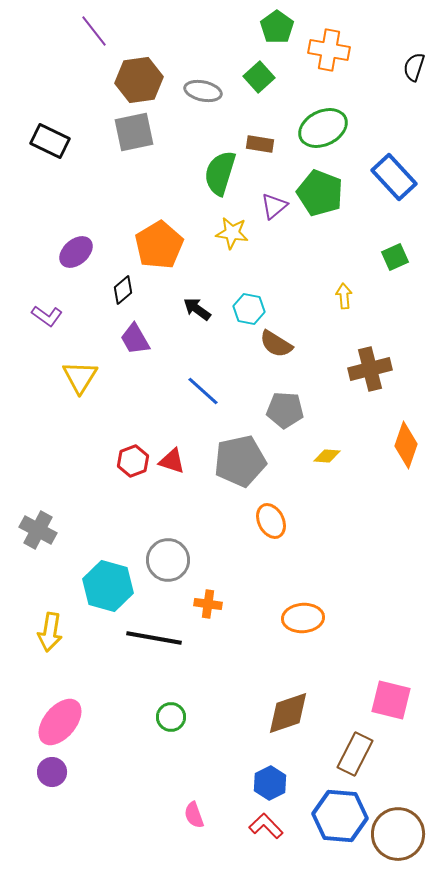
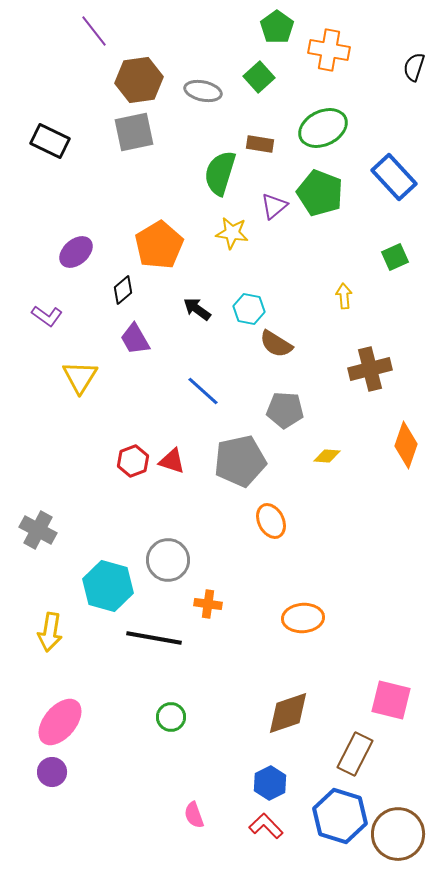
blue hexagon at (340, 816): rotated 12 degrees clockwise
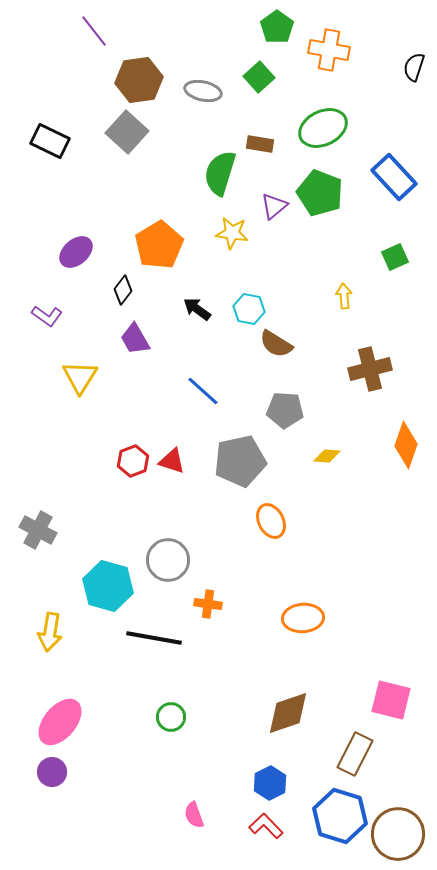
gray square at (134, 132): moved 7 px left; rotated 36 degrees counterclockwise
black diamond at (123, 290): rotated 12 degrees counterclockwise
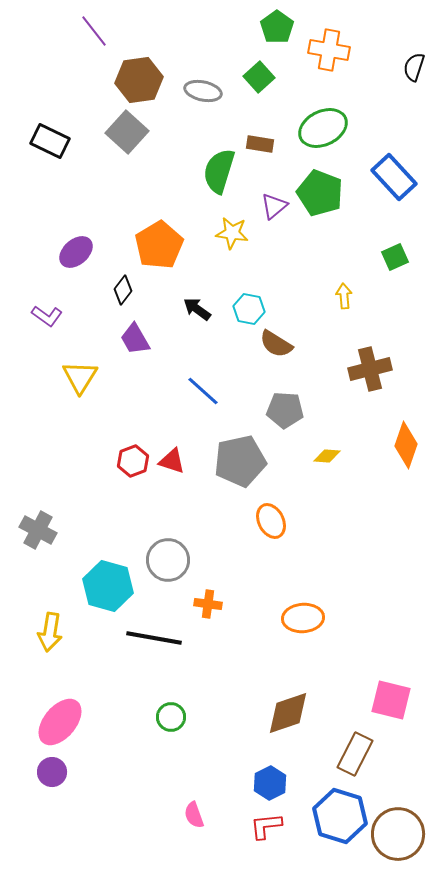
green semicircle at (220, 173): moved 1 px left, 2 px up
red L-shape at (266, 826): rotated 52 degrees counterclockwise
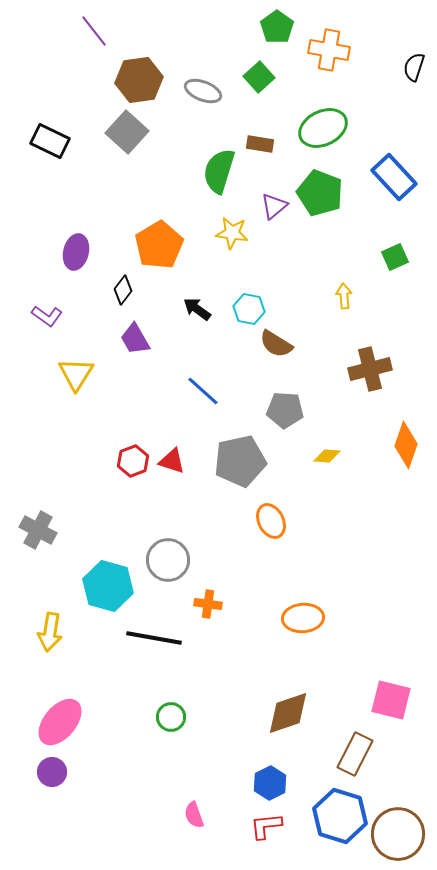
gray ellipse at (203, 91): rotated 9 degrees clockwise
purple ellipse at (76, 252): rotated 36 degrees counterclockwise
yellow triangle at (80, 377): moved 4 px left, 3 px up
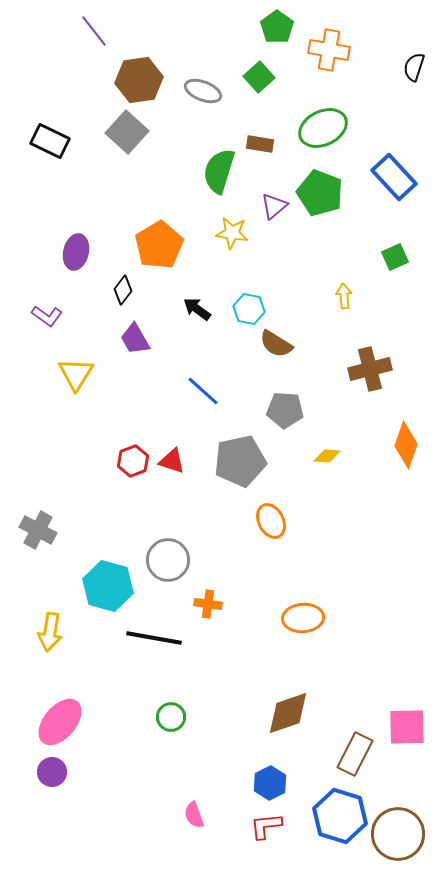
pink square at (391, 700): moved 16 px right, 27 px down; rotated 15 degrees counterclockwise
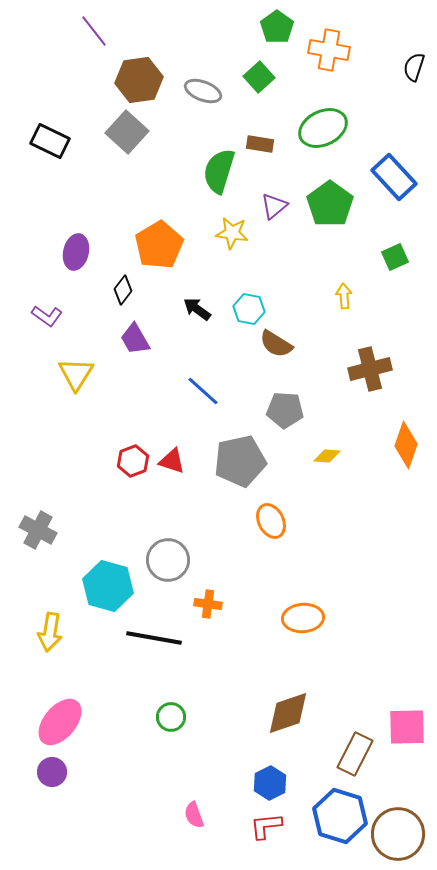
green pentagon at (320, 193): moved 10 px right, 11 px down; rotated 15 degrees clockwise
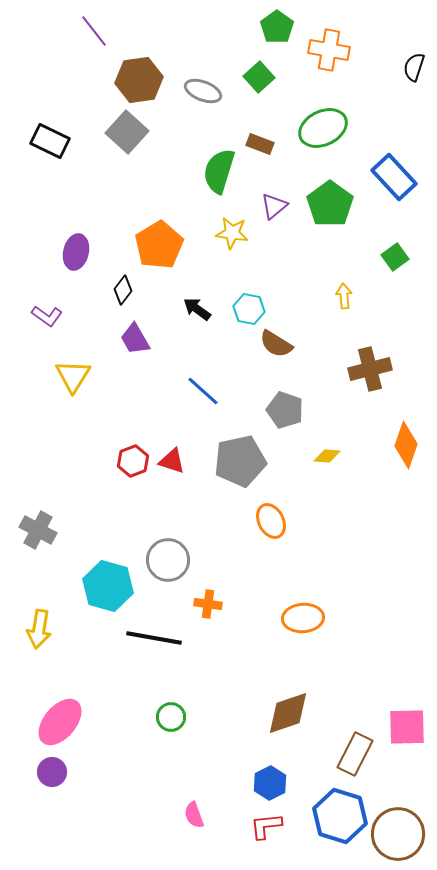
brown rectangle at (260, 144): rotated 12 degrees clockwise
green square at (395, 257): rotated 12 degrees counterclockwise
yellow triangle at (76, 374): moved 3 px left, 2 px down
gray pentagon at (285, 410): rotated 15 degrees clockwise
yellow arrow at (50, 632): moved 11 px left, 3 px up
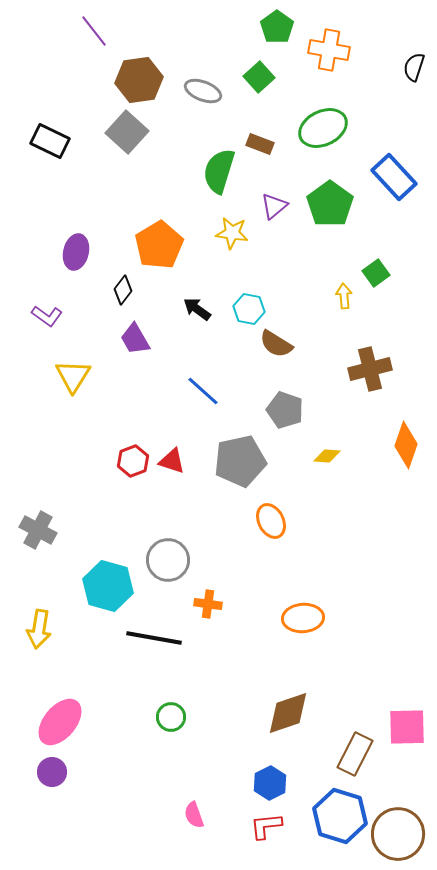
green square at (395, 257): moved 19 px left, 16 px down
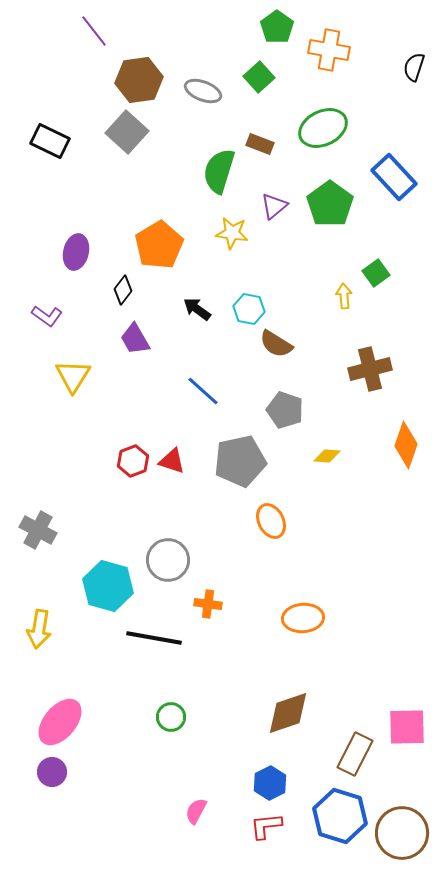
pink semicircle at (194, 815): moved 2 px right, 4 px up; rotated 48 degrees clockwise
brown circle at (398, 834): moved 4 px right, 1 px up
